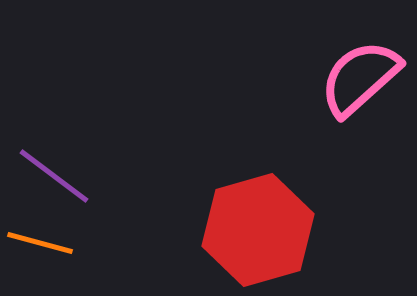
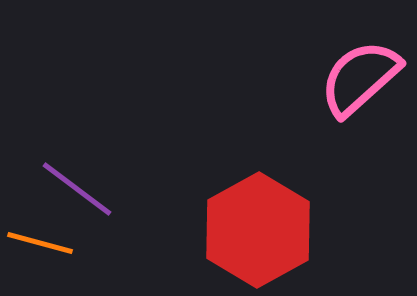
purple line: moved 23 px right, 13 px down
red hexagon: rotated 13 degrees counterclockwise
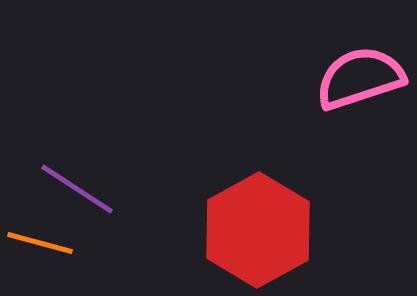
pink semicircle: rotated 24 degrees clockwise
purple line: rotated 4 degrees counterclockwise
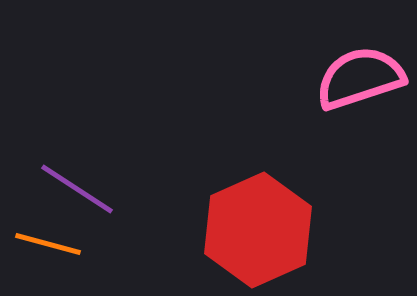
red hexagon: rotated 5 degrees clockwise
orange line: moved 8 px right, 1 px down
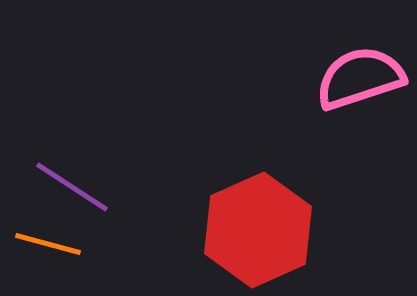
purple line: moved 5 px left, 2 px up
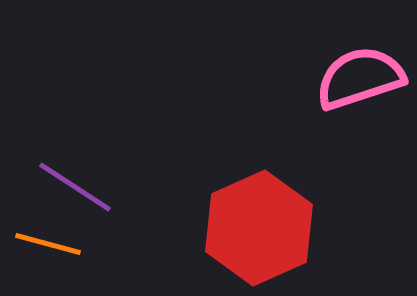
purple line: moved 3 px right
red hexagon: moved 1 px right, 2 px up
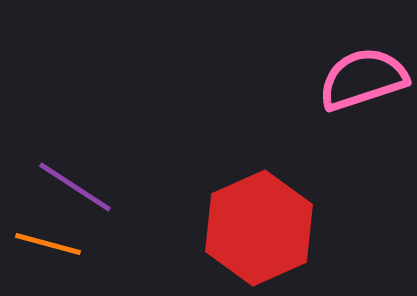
pink semicircle: moved 3 px right, 1 px down
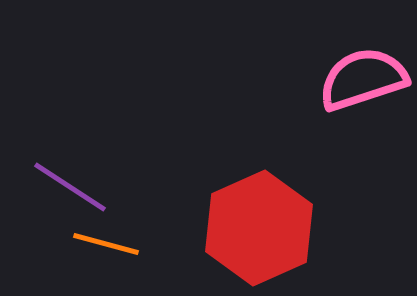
purple line: moved 5 px left
orange line: moved 58 px right
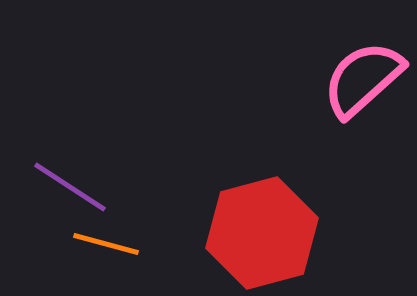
pink semicircle: rotated 24 degrees counterclockwise
red hexagon: moved 3 px right, 5 px down; rotated 9 degrees clockwise
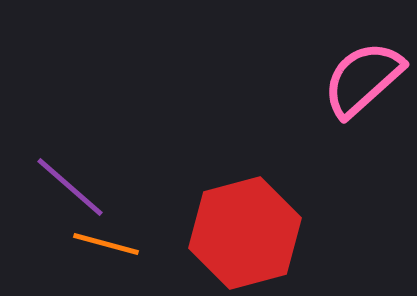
purple line: rotated 8 degrees clockwise
red hexagon: moved 17 px left
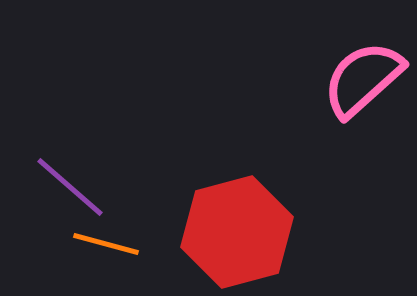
red hexagon: moved 8 px left, 1 px up
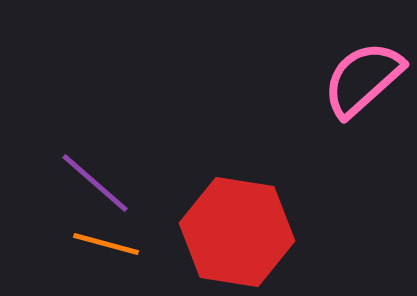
purple line: moved 25 px right, 4 px up
red hexagon: rotated 24 degrees clockwise
